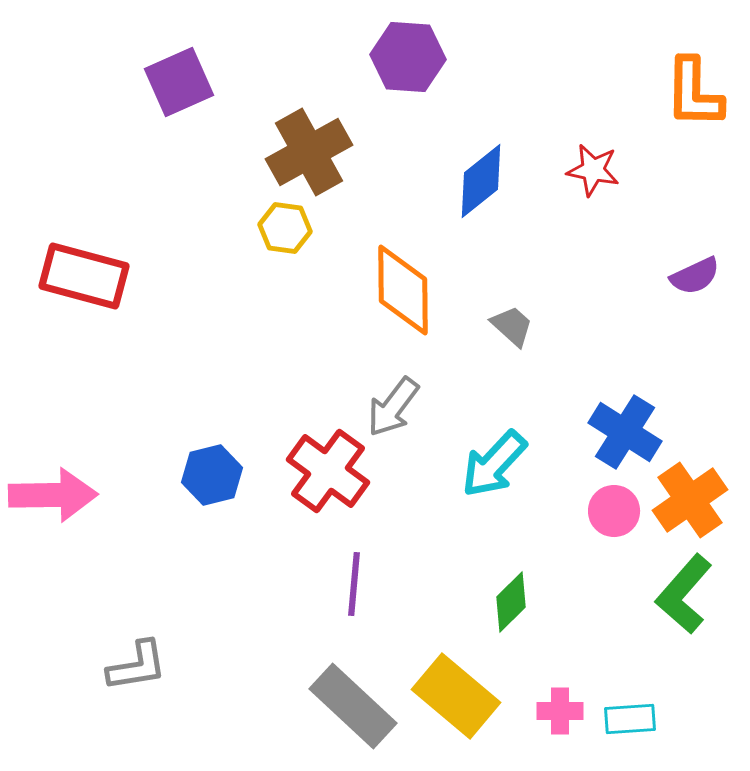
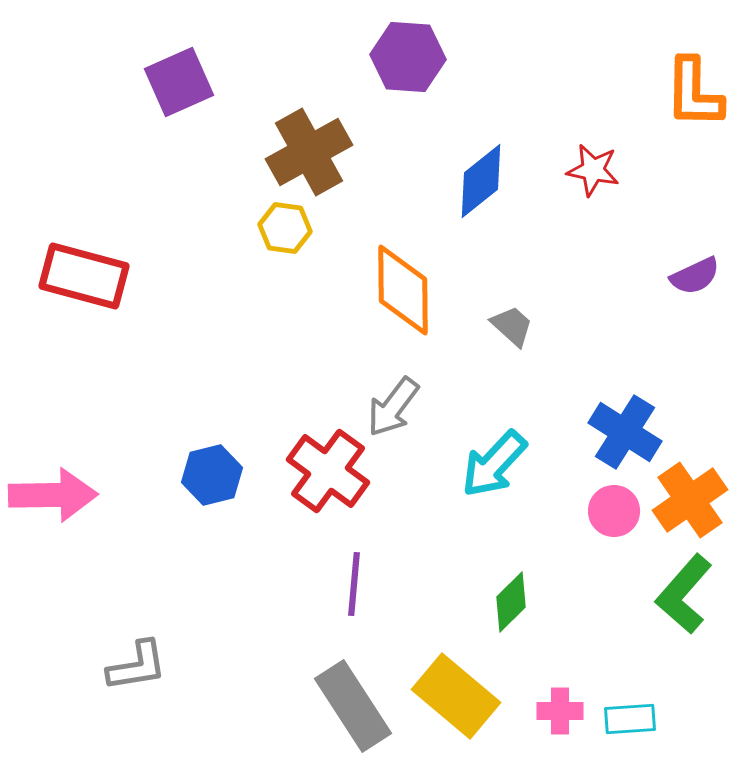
gray rectangle: rotated 14 degrees clockwise
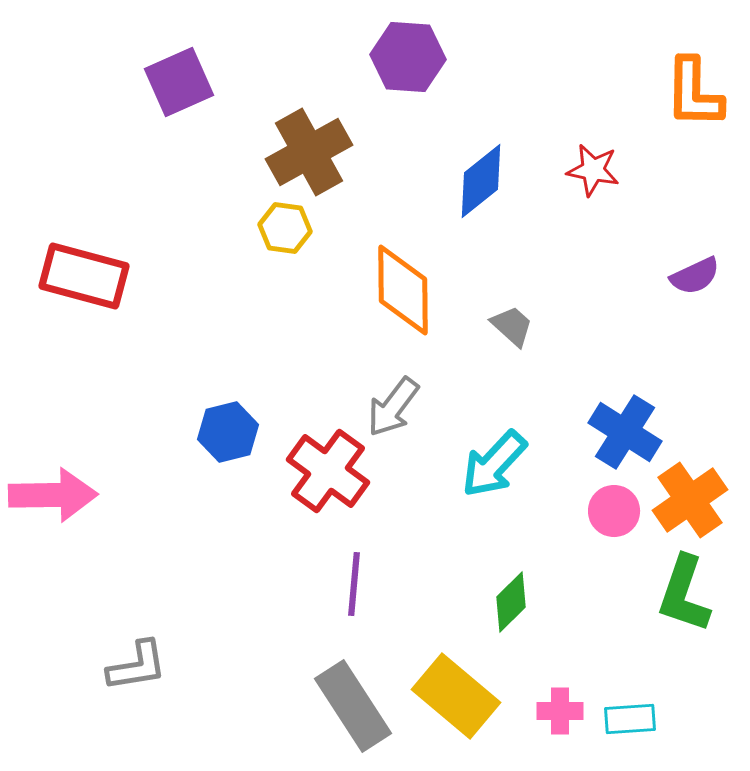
blue hexagon: moved 16 px right, 43 px up
green L-shape: rotated 22 degrees counterclockwise
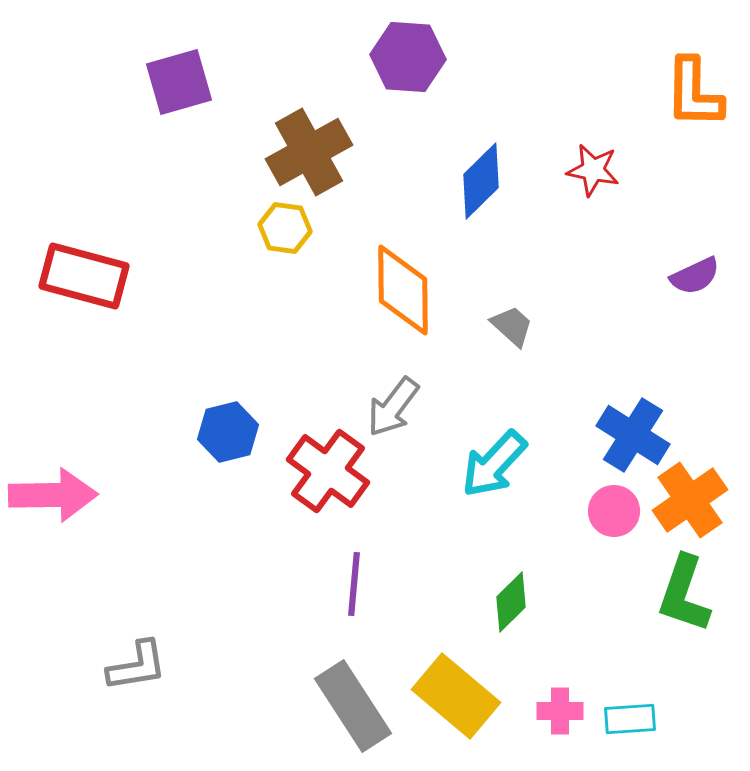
purple square: rotated 8 degrees clockwise
blue diamond: rotated 6 degrees counterclockwise
blue cross: moved 8 px right, 3 px down
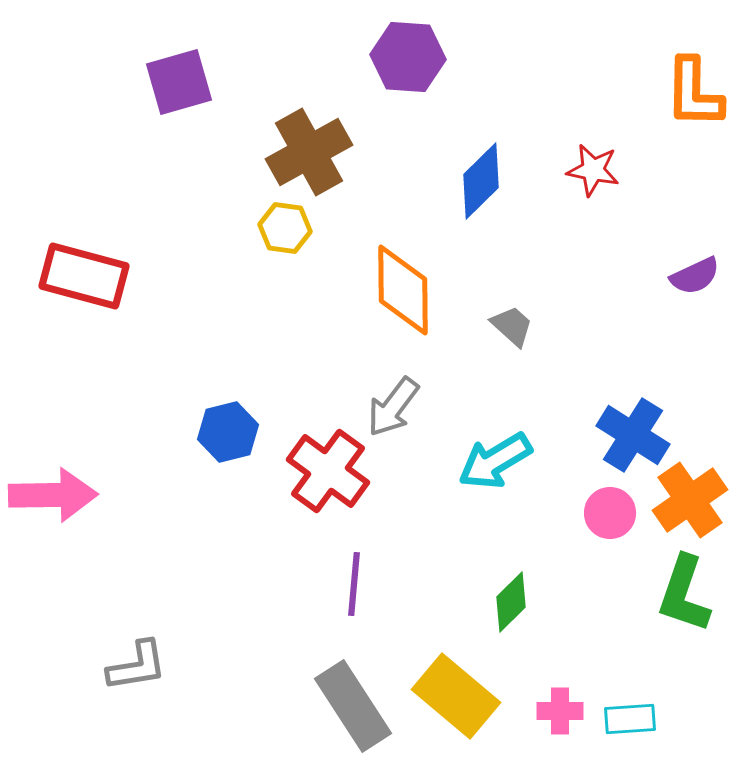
cyan arrow: moved 1 px right, 3 px up; rotated 16 degrees clockwise
pink circle: moved 4 px left, 2 px down
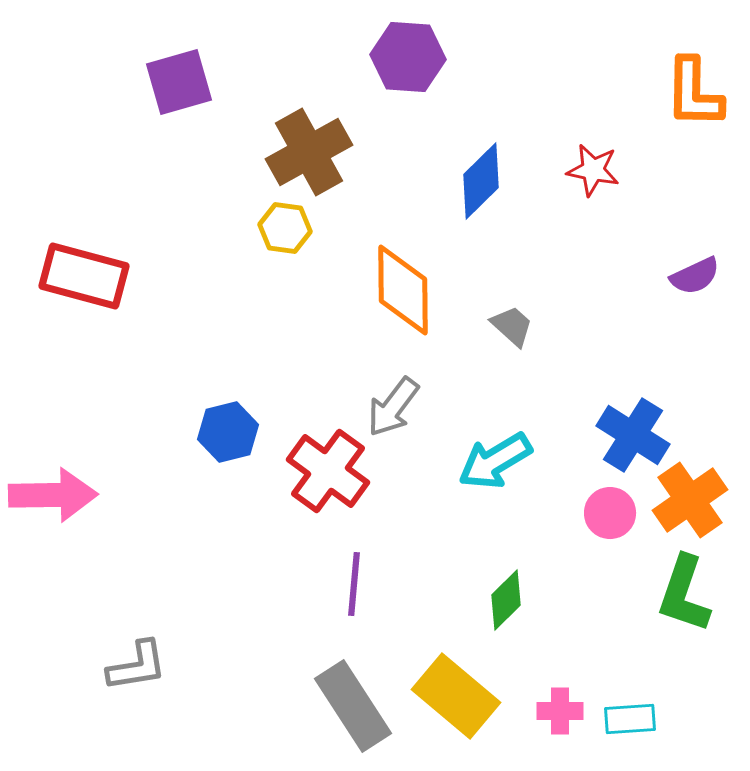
green diamond: moved 5 px left, 2 px up
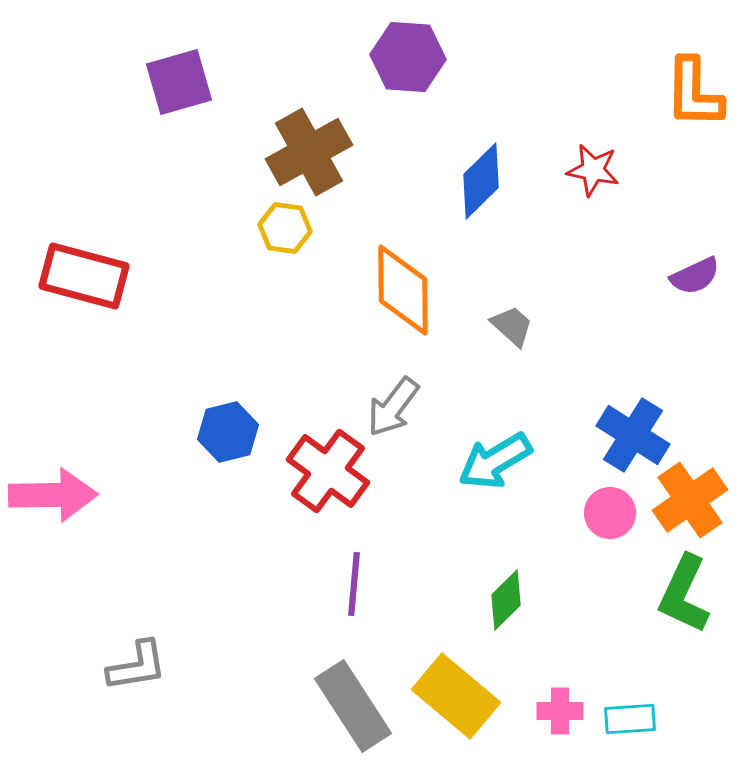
green L-shape: rotated 6 degrees clockwise
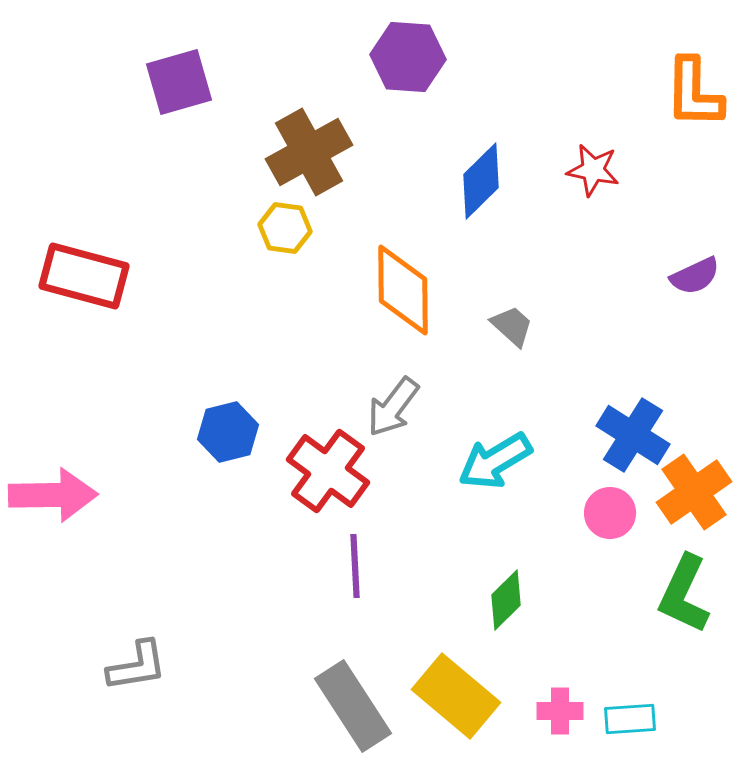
orange cross: moved 4 px right, 8 px up
purple line: moved 1 px right, 18 px up; rotated 8 degrees counterclockwise
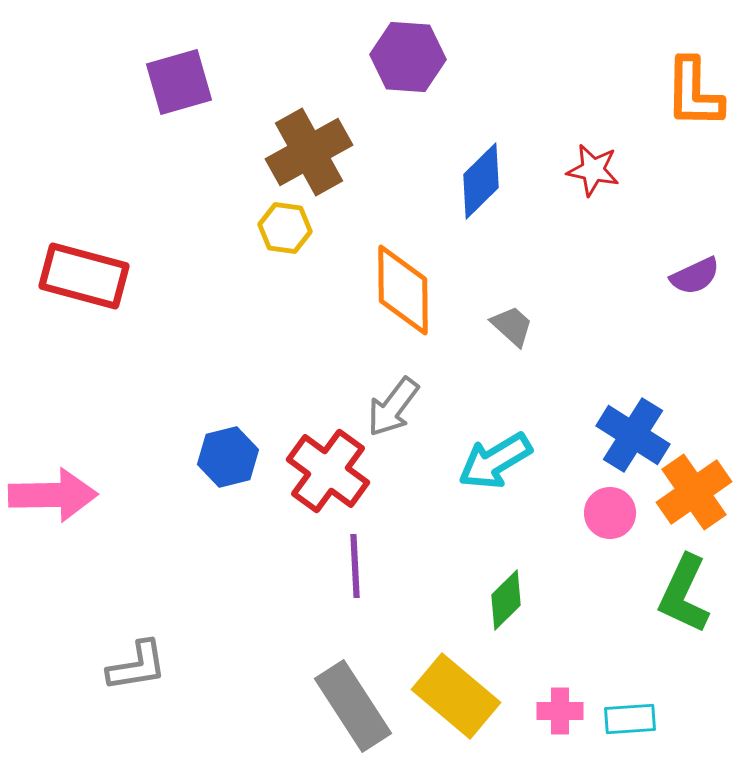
blue hexagon: moved 25 px down
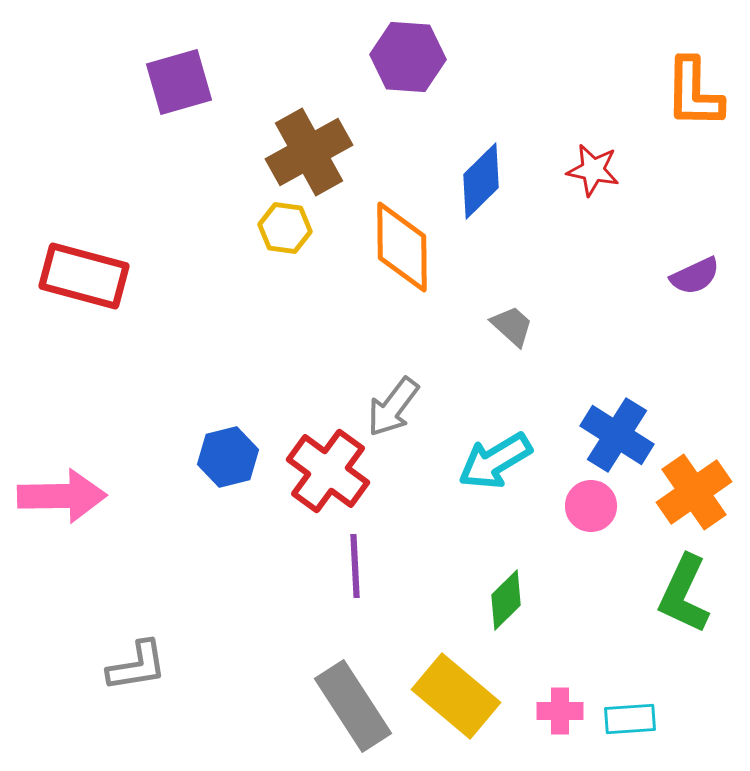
orange diamond: moved 1 px left, 43 px up
blue cross: moved 16 px left
pink arrow: moved 9 px right, 1 px down
pink circle: moved 19 px left, 7 px up
